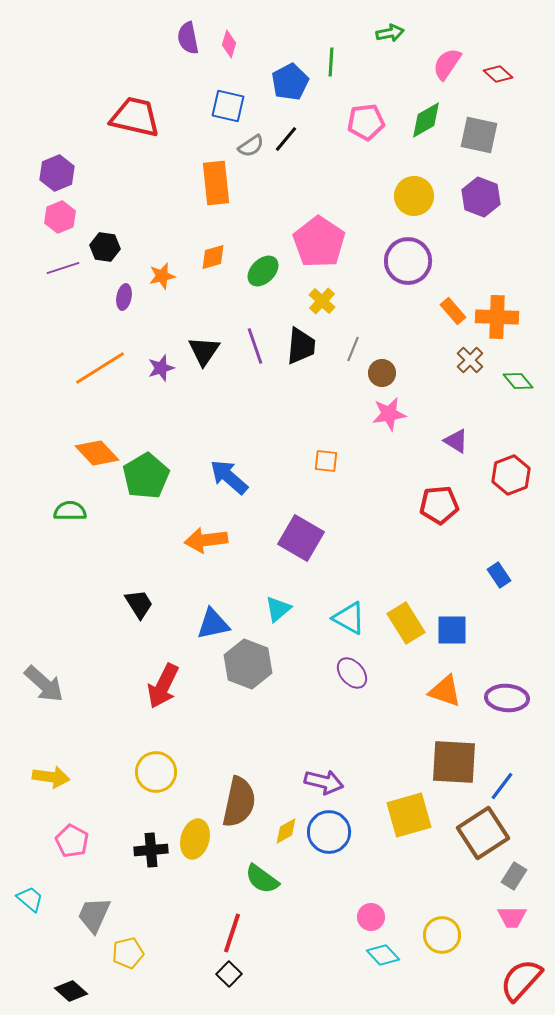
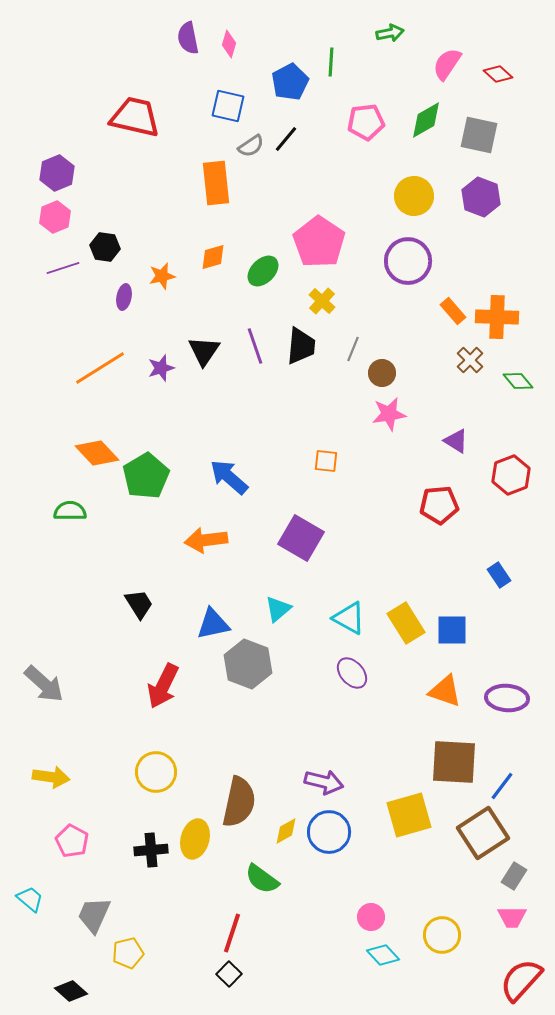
pink hexagon at (60, 217): moved 5 px left
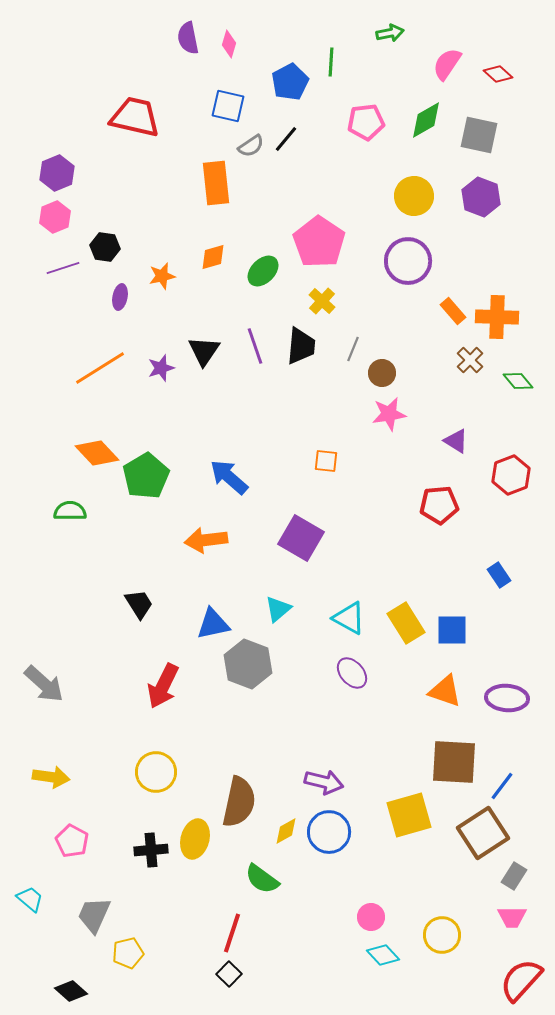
purple ellipse at (124, 297): moved 4 px left
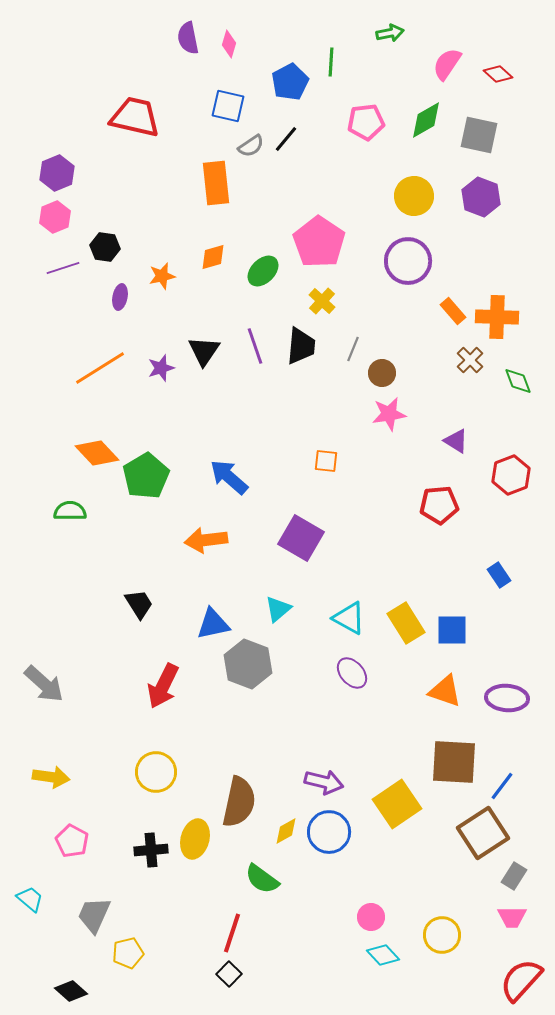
green diamond at (518, 381): rotated 20 degrees clockwise
yellow square at (409, 815): moved 12 px left, 11 px up; rotated 18 degrees counterclockwise
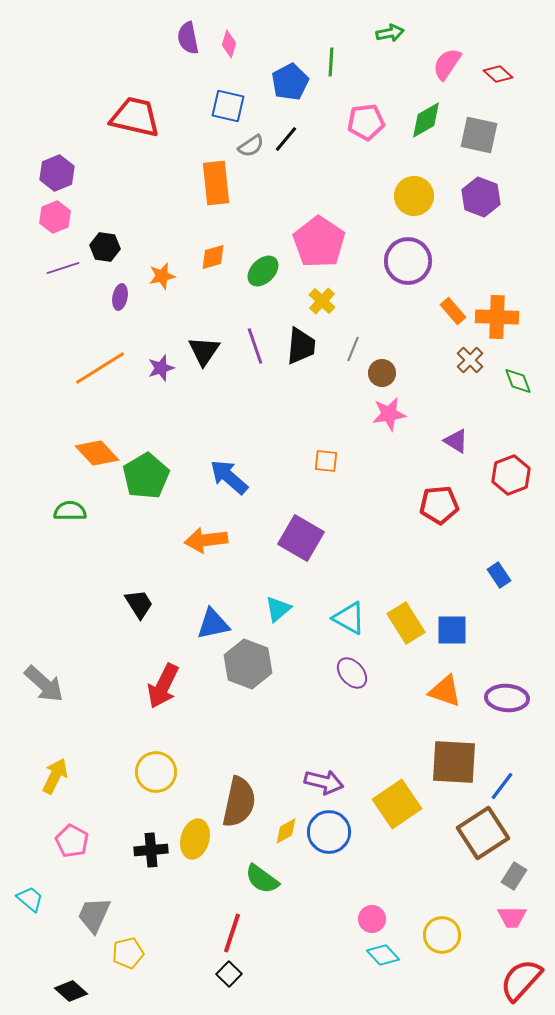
yellow arrow at (51, 777): moved 4 px right, 1 px up; rotated 72 degrees counterclockwise
pink circle at (371, 917): moved 1 px right, 2 px down
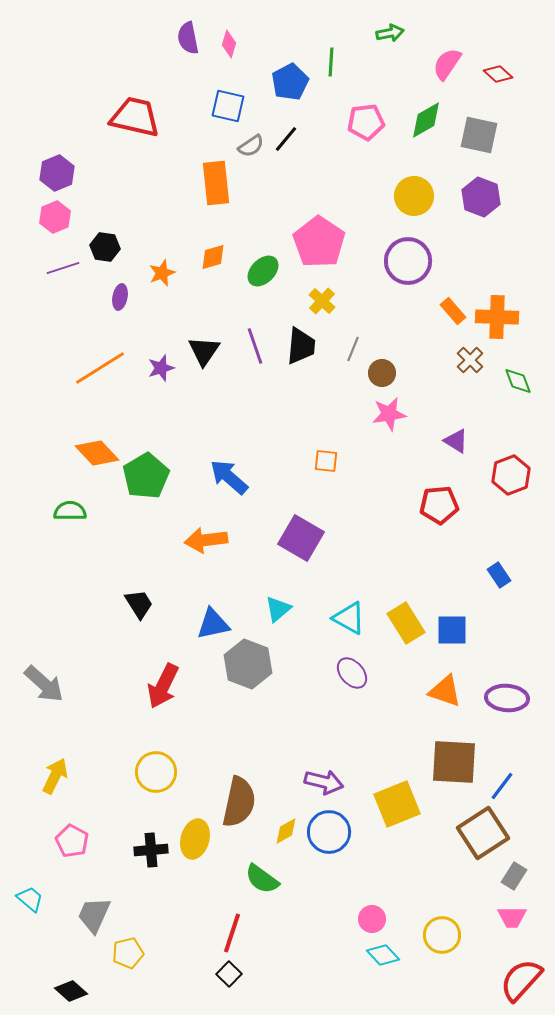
orange star at (162, 276): moved 3 px up; rotated 8 degrees counterclockwise
yellow square at (397, 804): rotated 12 degrees clockwise
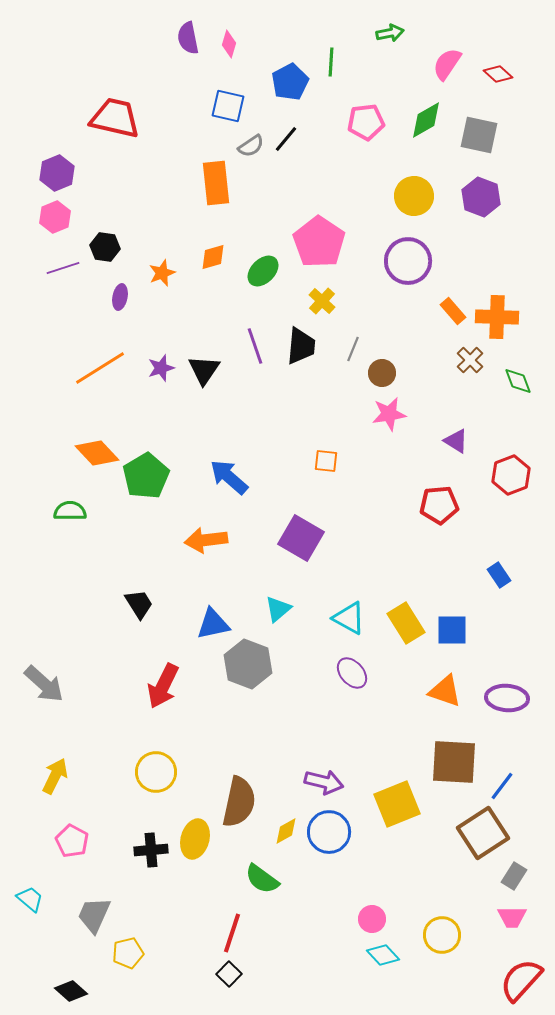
red trapezoid at (135, 117): moved 20 px left, 1 px down
black triangle at (204, 351): moved 19 px down
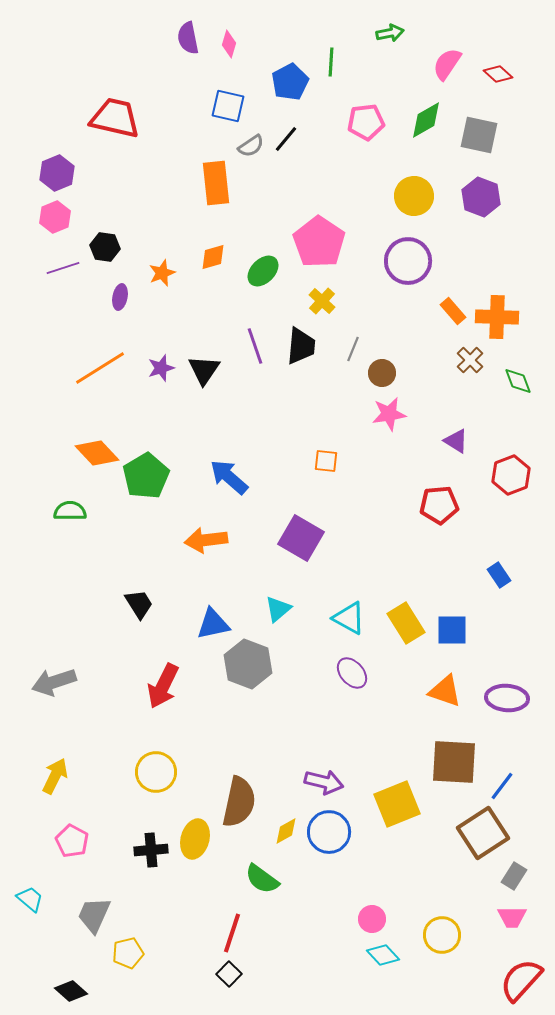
gray arrow at (44, 684): moved 10 px right, 2 px up; rotated 120 degrees clockwise
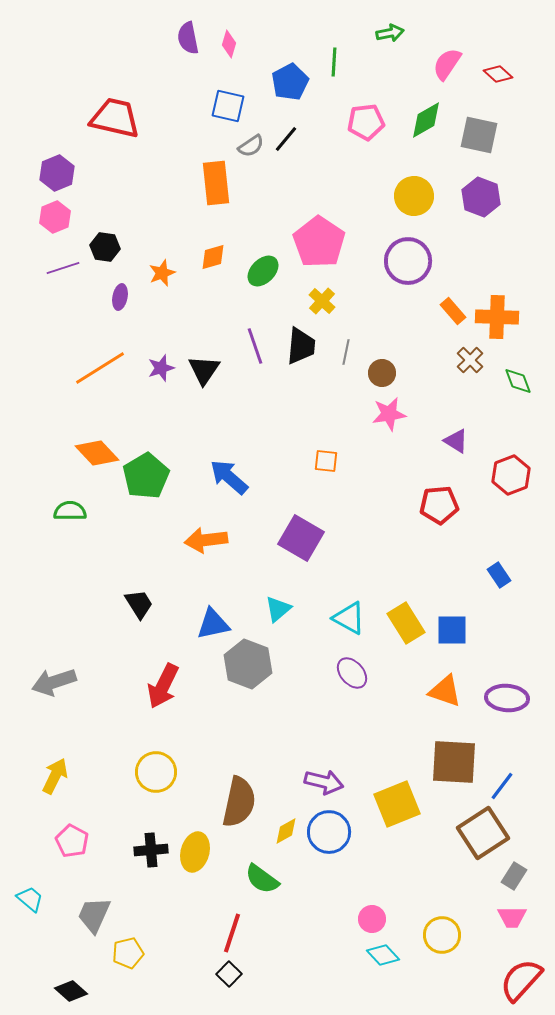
green line at (331, 62): moved 3 px right
gray line at (353, 349): moved 7 px left, 3 px down; rotated 10 degrees counterclockwise
yellow ellipse at (195, 839): moved 13 px down
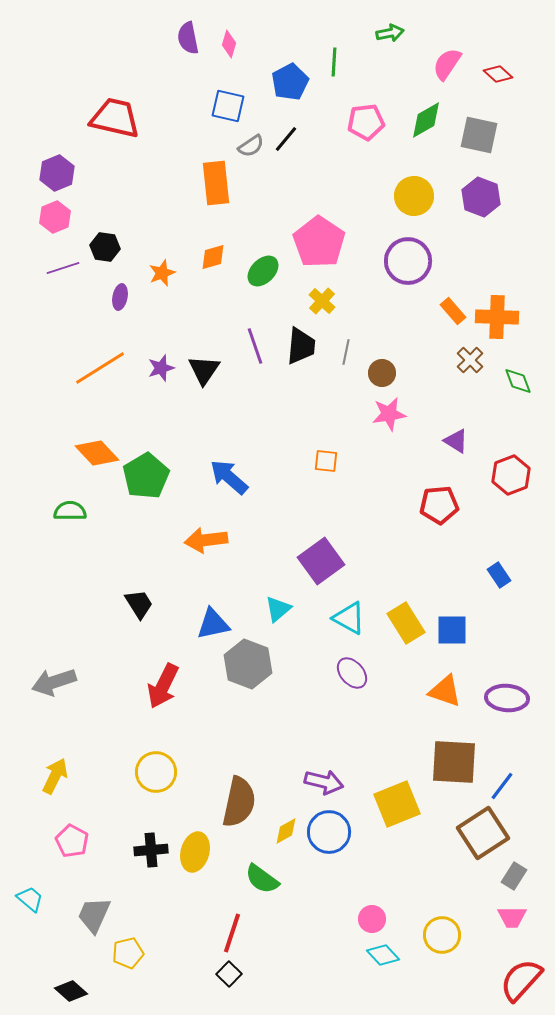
purple square at (301, 538): moved 20 px right, 23 px down; rotated 24 degrees clockwise
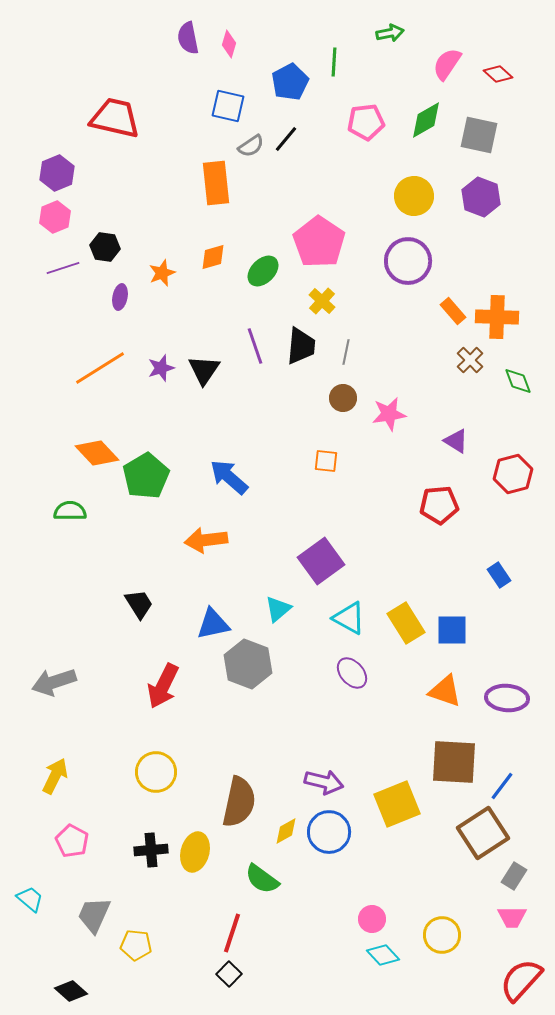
brown circle at (382, 373): moved 39 px left, 25 px down
red hexagon at (511, 475): moved 2 px right, 1 px up; rotated 6 degrees clockwise
yellow pentagon at (128, 953): moved 8 px right, 8 px up; rotated 20 degrees clockwise
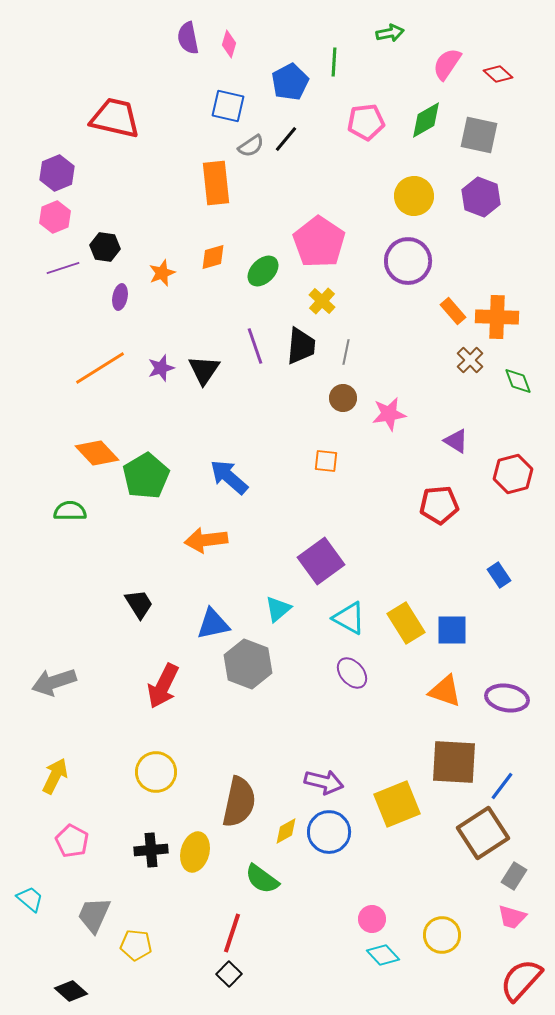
purple ellipse at (507, 698): rotated 6 degrees clockwise
pink trapezoid at (512, 917): rotated 16 degrees clockwise
